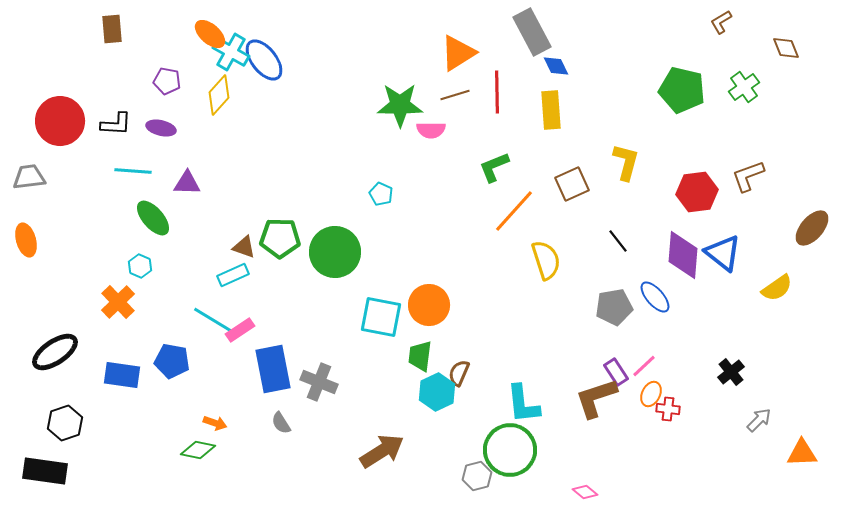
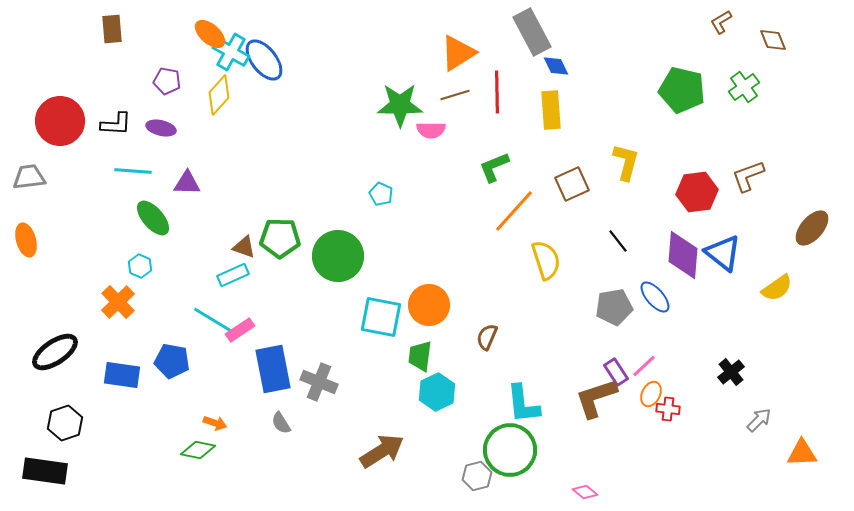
brown diamond at (786, 48): moved 13 px left, 8 px up
green circle at (335, 252): moved 3 px right, 4 px down
brown semicircle at (459, 373): moved 28 px right, 36 px up
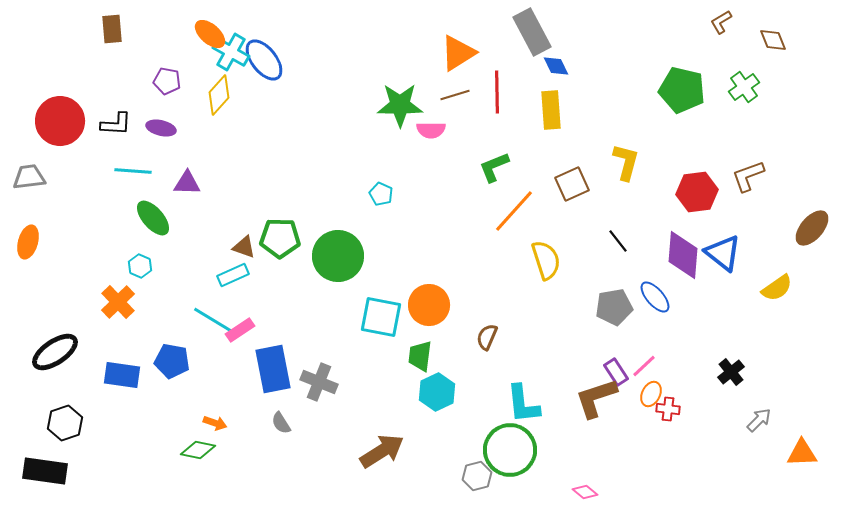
orange ellipse at (26, 240): moved 2 px right, 2 px down; rotated 32 degrees clockwise
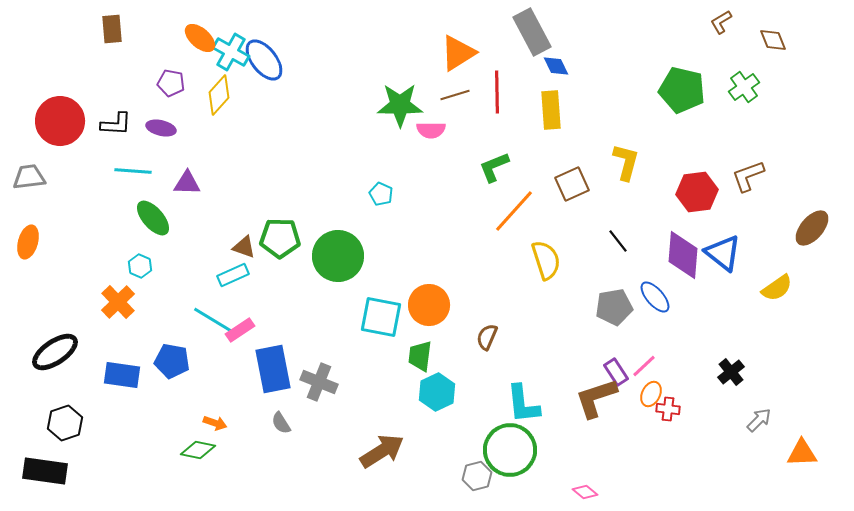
orange ellipse at (210, 34): moved 10 px left, 4 px down
purple pentagon at (167, 81): moved 4 px right, 2 px down
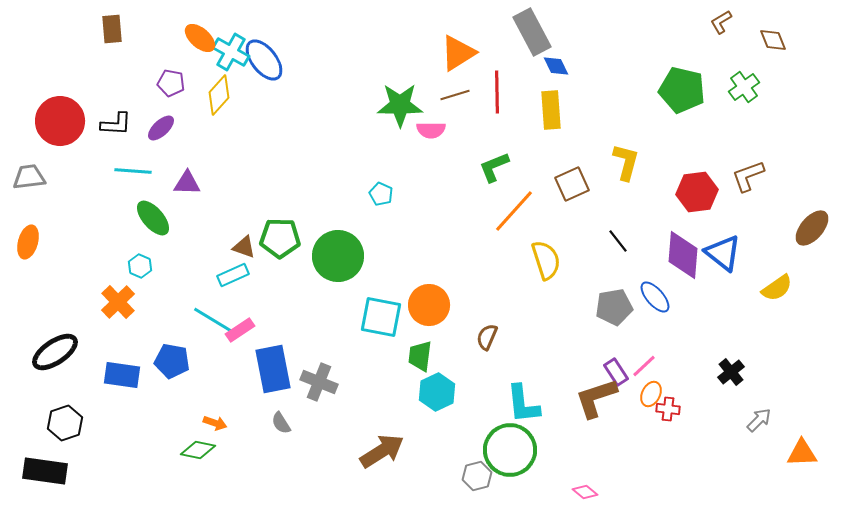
purple ellipse at (161, 128): rotated 56 degrees counterclockwise
